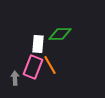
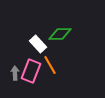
white rectangle: rotated 48 degrees counterclockwise
pink rectangle: moved 2 px left, 4 px down
gray arrow: moved 5 px up
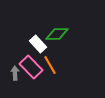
green diamond: moved 3 px left
pink rectangle: moved 4 px up; rotated 65 degrees counterclockwise
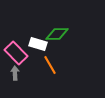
white rectangle: rotated 30 degrees counterclockwise
pink rectangle: moved 15 px left, 14 px up
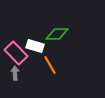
white rectangle: moved 3 px left, 2 px down
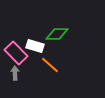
orange line: rotated 18 degrees counterclockwise
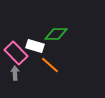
green diamond: moved 1 px left
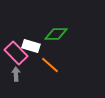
white rectangle: moved 4 px left
gray arrow: moved 1 px right, 1 px down
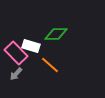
gray arrow: rotated 136 degrees counterclockwise
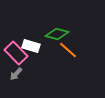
green diamond: moved 1 px right; rotated 15 degrees clockwise
orange line: moved 18 px right, 15 px up
